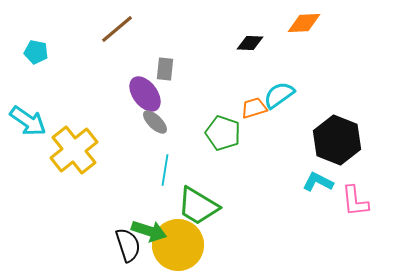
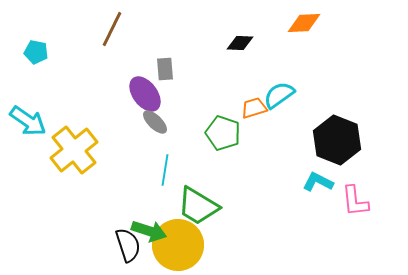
brown line: moved 5 px left; rotated 24 degrees counterclockwise
black diamond: moved 10 px left
gray rectangle: rotated 10 degrees counterclockwise
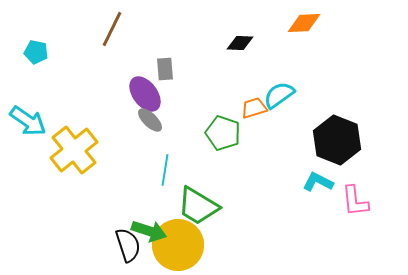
gray ellipse: moved 5 px left, 2 px up
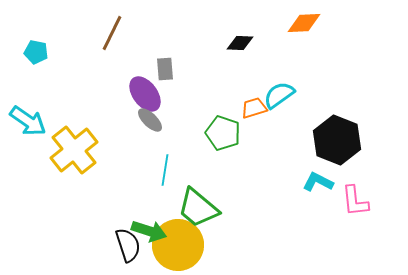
brown line: moved 4 px down
green trapezoid: moved 2 px down; rotated 9 degrees clockwise
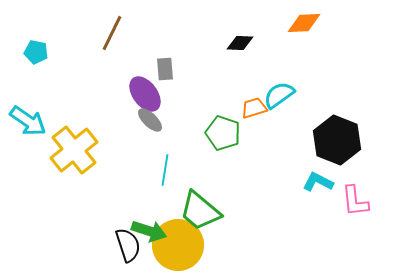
green trapezoid: moved 2 px right, 3 px down
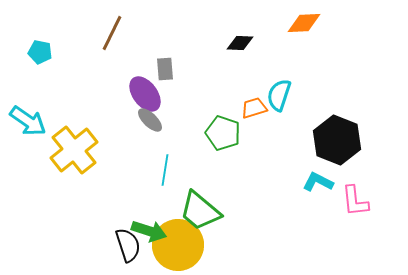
cyan pentagon: moved 4 px right
cyan semicircle: rotated 36 degrees counterclockwise
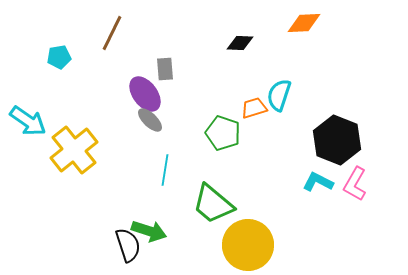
cyan pentagon: moved 19 px right, 5 px down; rotated 20 degrees counterclockwise
pink L-shape: moved 17 px up; rotated 36 degrees clockwise
green trapezoid: moved 13 px right, 7 px up
yellow circle: moved 70 px right
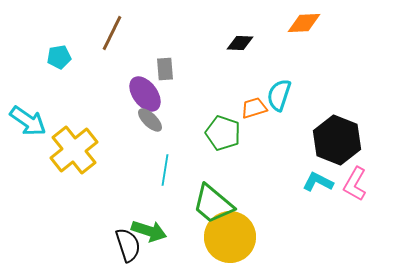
yellow circle: moved 18 px left, 8 px up
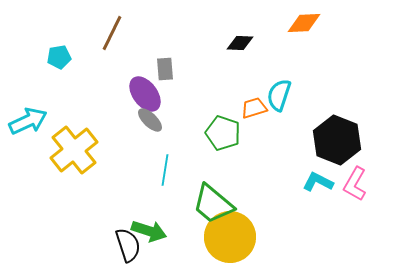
cyan arrow: rotated 60 degrees counterclockwise
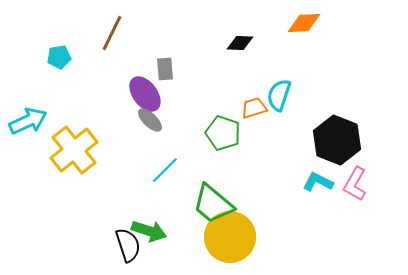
cyan line: rotated 36 degrees clockwise
